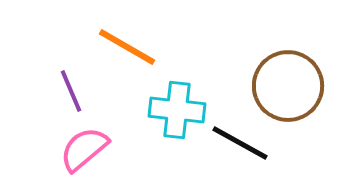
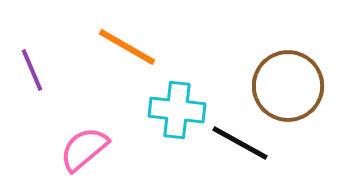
purple line: moved 39 px left, 21 px up
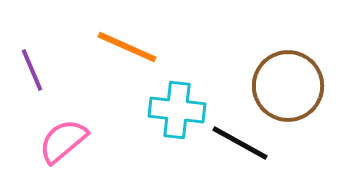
orange line: rotated 6 degrees counterclockwise
pink semicircle: moved 21 px left, 8 px up
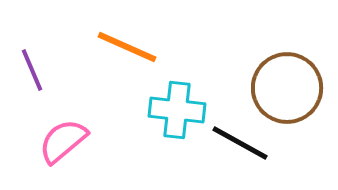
brown circle: moved 1 px left, 2 px down
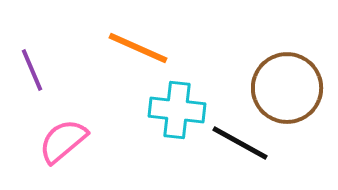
orange line: moved 11 px right, 1 px down
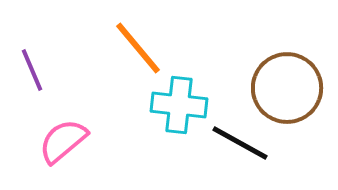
orange line: rotated 26 degrees clockwise
cyan cross: moved 2 px right, 5 px up
